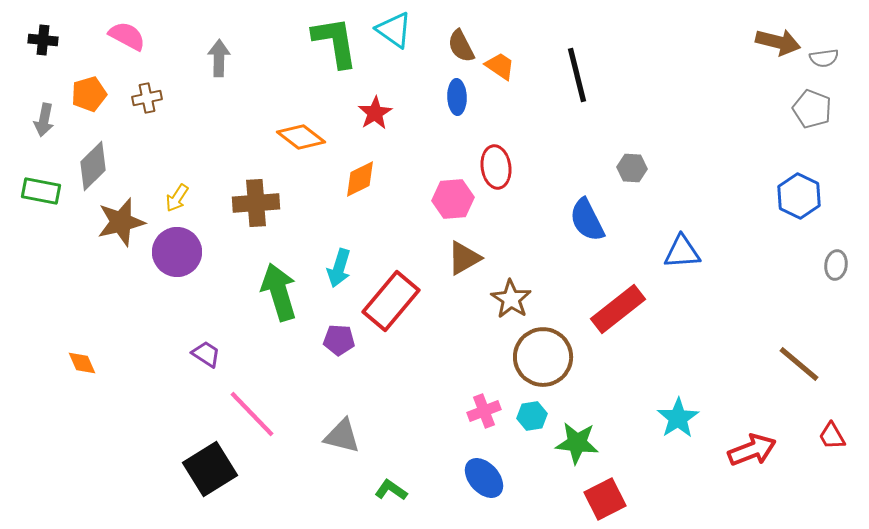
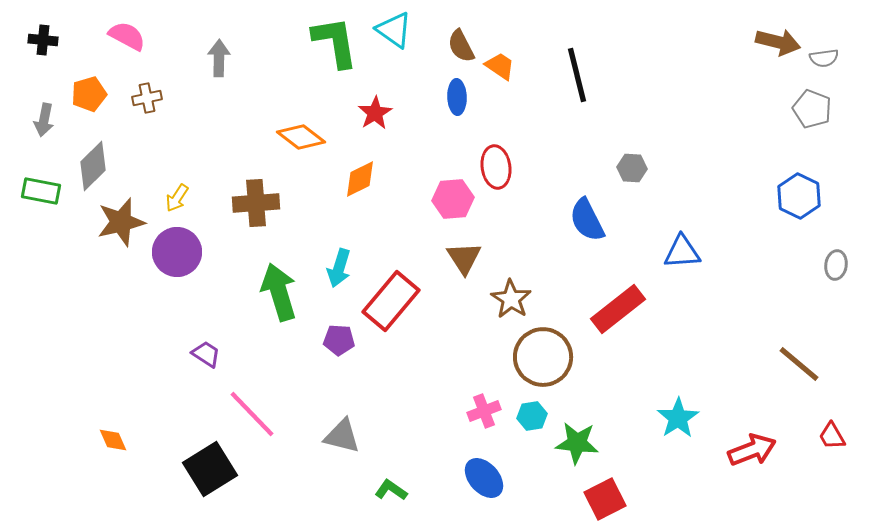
brown triangle at (464, 258): rotated 33 degrees counterclockwise
orange diamond at (82, 363): moved 31 px right, 77 px down
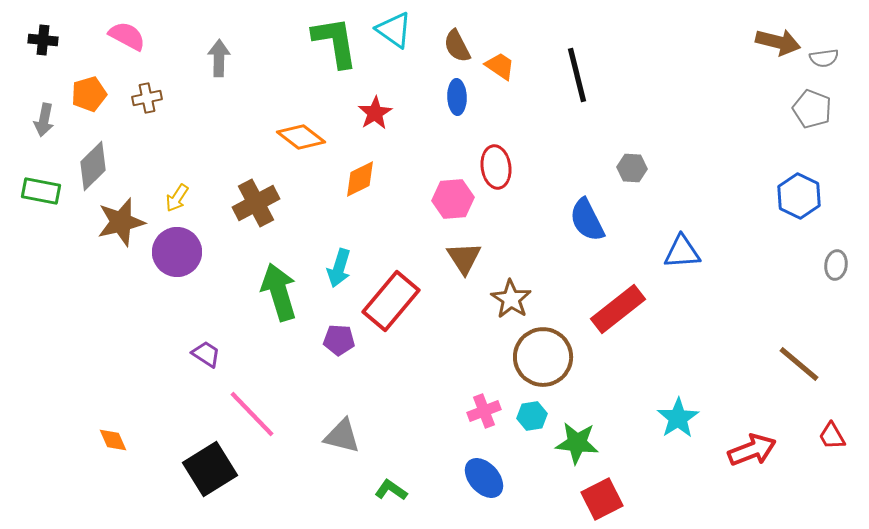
brown semicircle at (461, 46): moved 4 px left
brown cross at (256, 203): rotated 24 degrees counterclockwise
red square at (605, 499): moved 3 px left
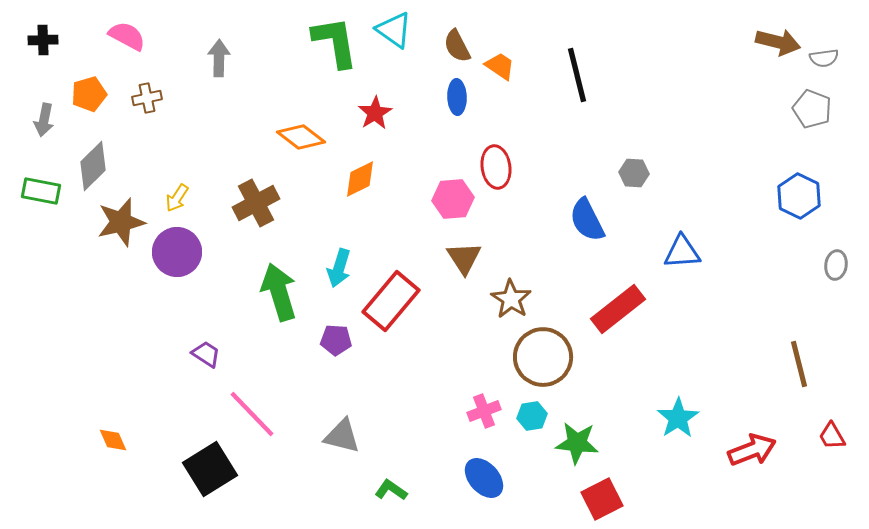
black cross at (43, 40): rotated 8 degrees counterclockwise
gray hexagon at (632, 168): moved 2 px right, 5 px down
purple pentagon at (339, 340): moved 3 px left
brown line at (799, 364): rotated 36 degrees clockwise
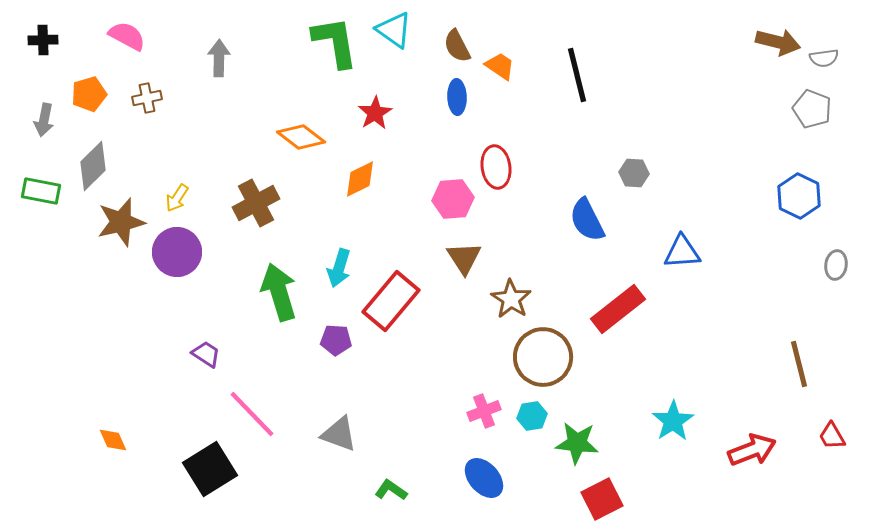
cyan star at (678, 418): moved 5 px left, 3 px down
gray triangle at (342, 436): moved 3 px left, 2 px up; rotated 6 degrees clockwise
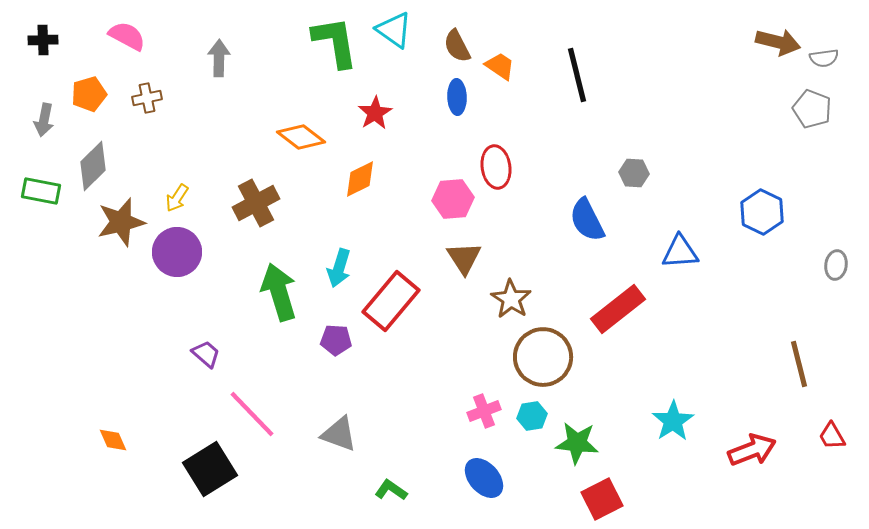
blue hexagon at (799, 196): moved 37 px left, 16 px down
blue triangle at (682, 252): moved 2 px left
purple trapezoid at (206, 354): rotated 8 degrees clockwise
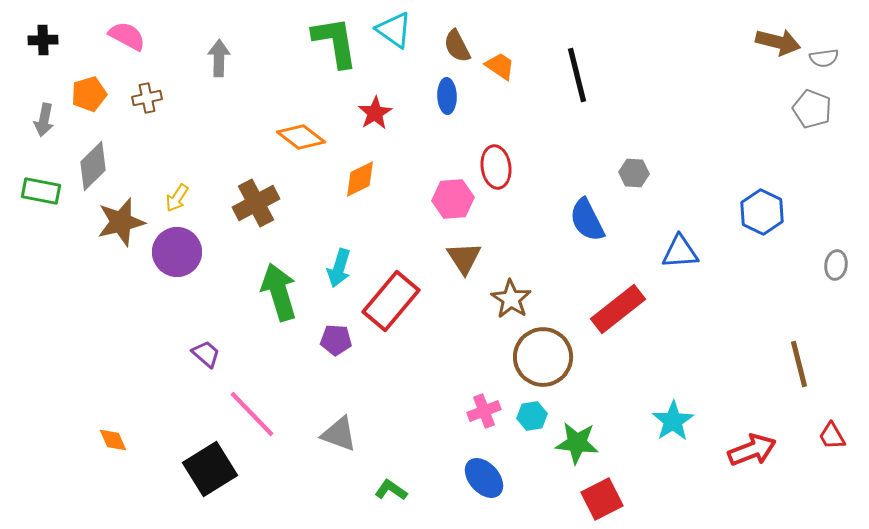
blue ellipse at (457, 97): moved 10 px left, 1 px up
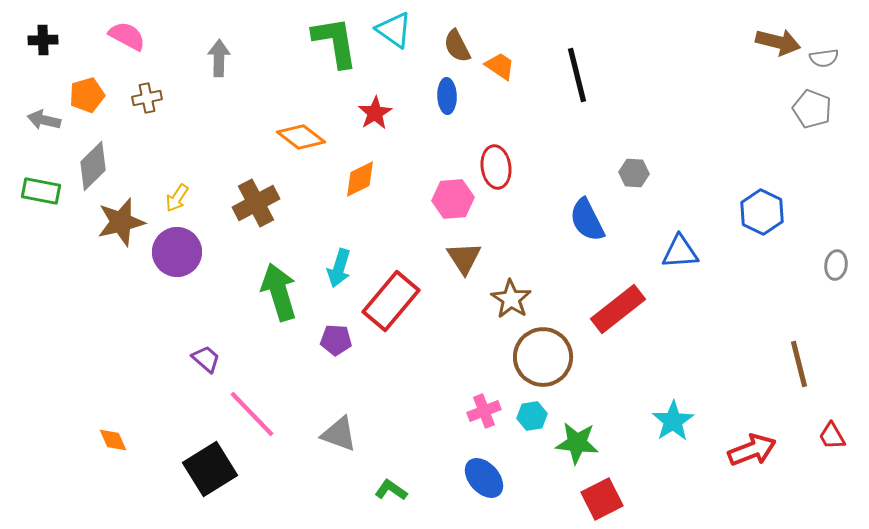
orange pentagon at (89, 94): moved 2 px left, 1 px down
gray arrow at (44, 120): rotated 92 degrees clockwise
purple trapezoid at (206, 354): moved 5 px down
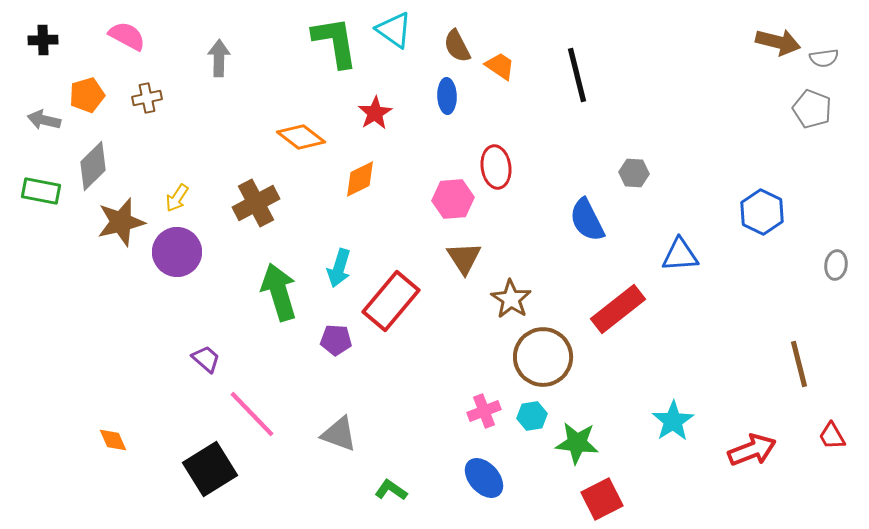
blue triangle at (680, 252): moved 3 px down
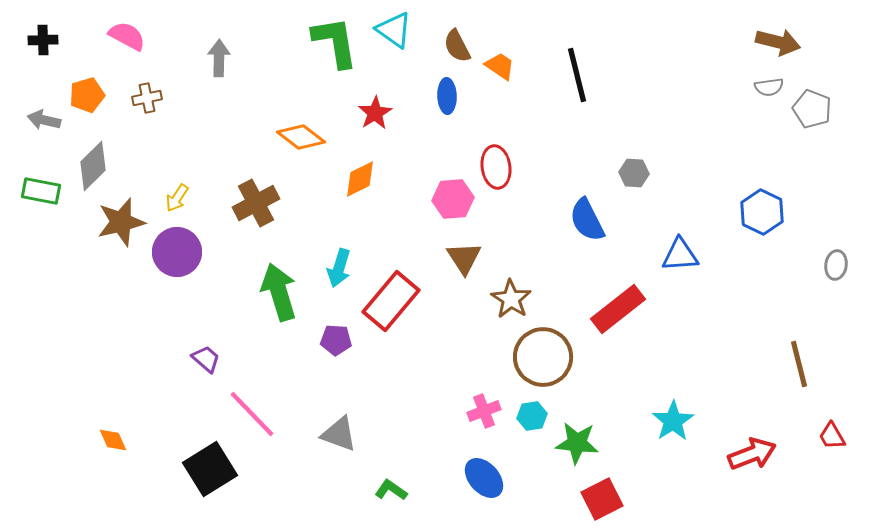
gray semicircle at (824, 58): moved 55 px left, 29 px down
red arrow at (752, 450): moved 4 px down
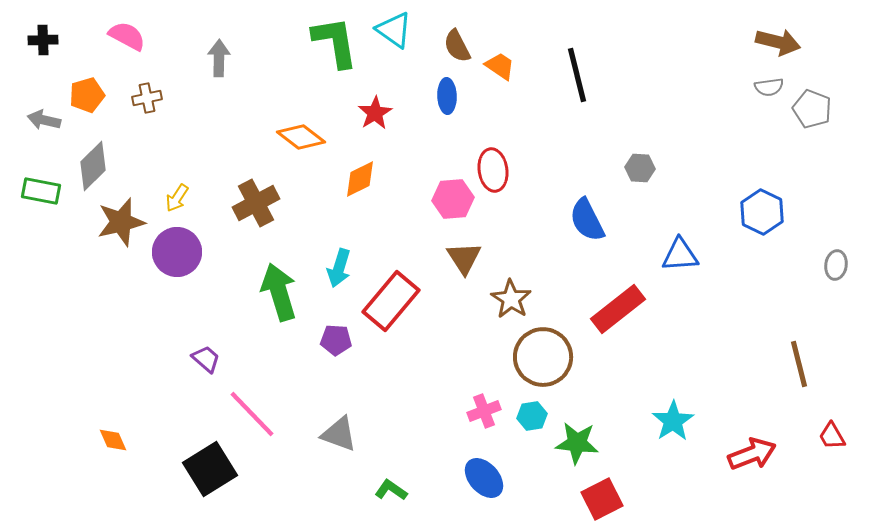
red ellipse at (496, 167): moved 3 px left, 3 px down
gray hexagon at (634, 173): moved 6 px right, 5 px up
